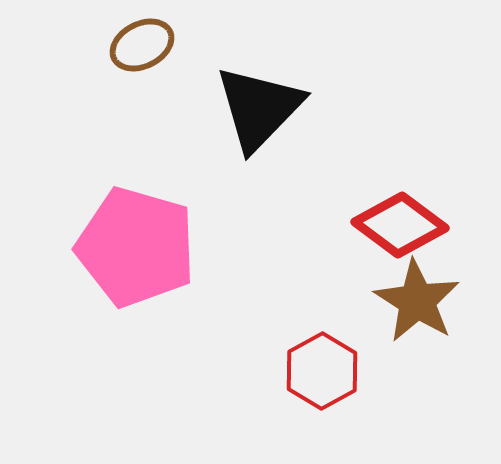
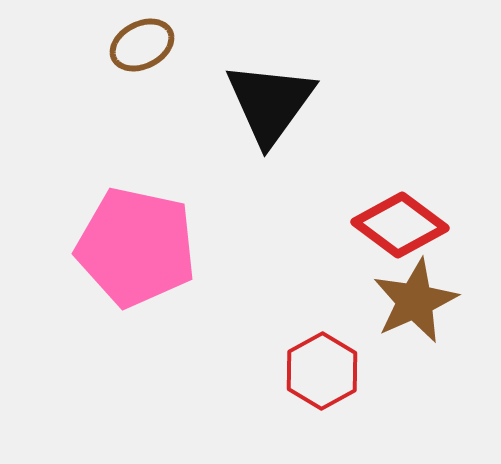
black triangle: moved 11 px right, 5 px up; rotated 8 degrees counterclockwise
pink pentagon: rotated 4 degrees counterclockwise
brown star: moved 2 px left; rotated 16 degrees clockwise
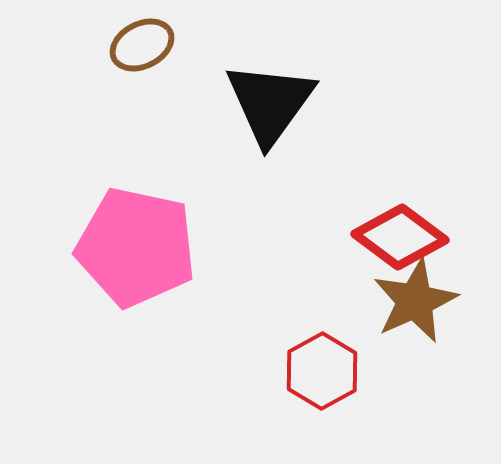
red diamond: moved 12 px down
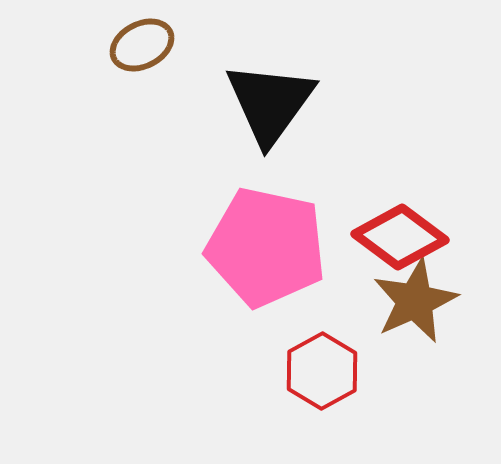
pink pentagon: moved 130 px right
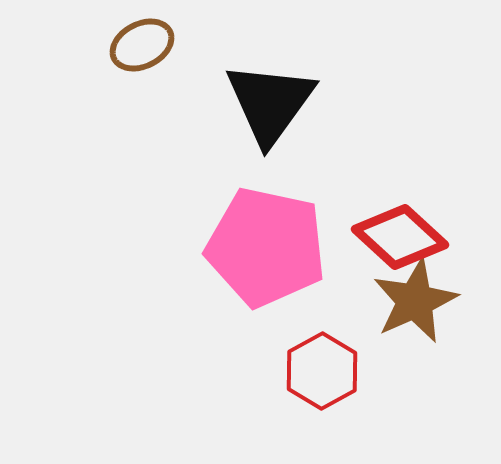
red diamond: rotated 6 degrees clockwise
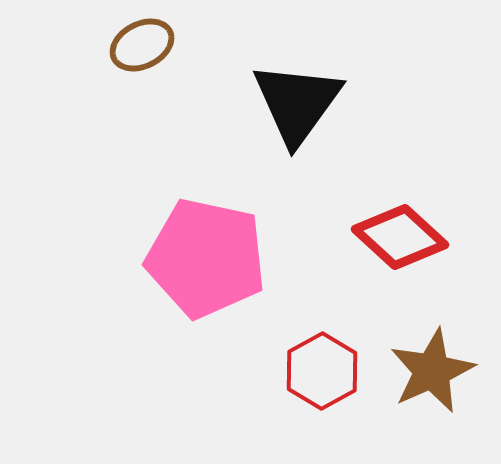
black triangle: moved 27 px right
pink pentagon: moved 60 px left, 11 px down
brown star: moved 17 px right, 70 px down
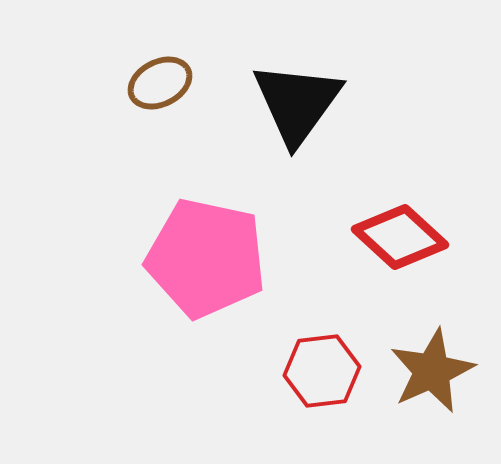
brown ellipse: moved 18 px right, 38 px down
red hexagon: rotated 22 degrees clockwise
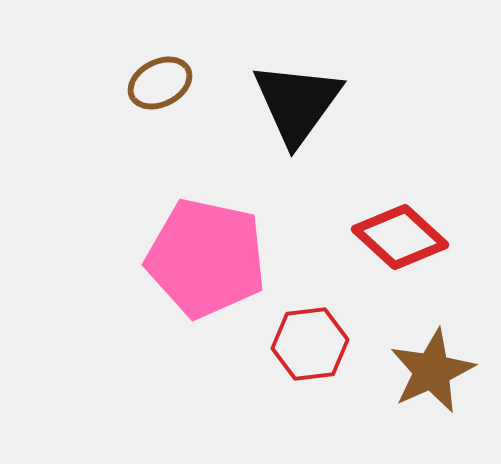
red hexagon: moved 12 px left, 27 px up
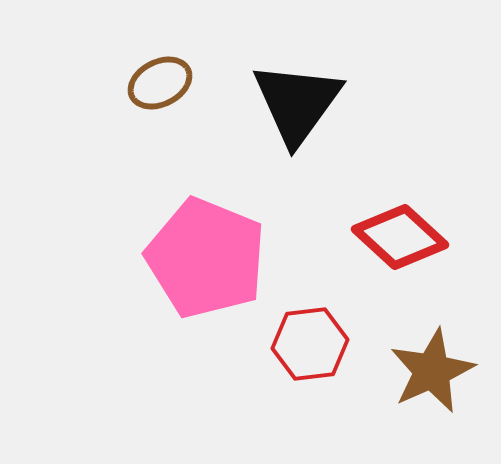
pink pentagon: rotated 10 degrees clockwise
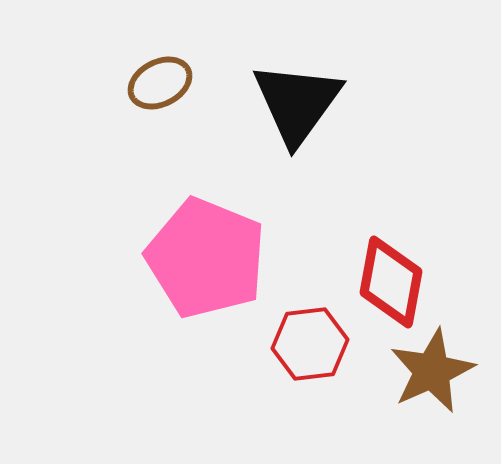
red diamond: moved 9 px left, 45 px down; rotated 58 degrees clockwise
